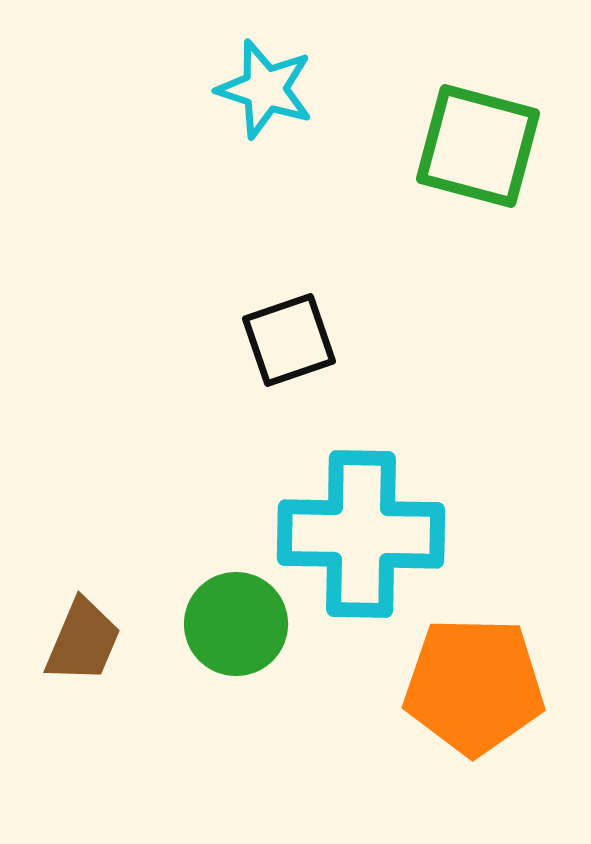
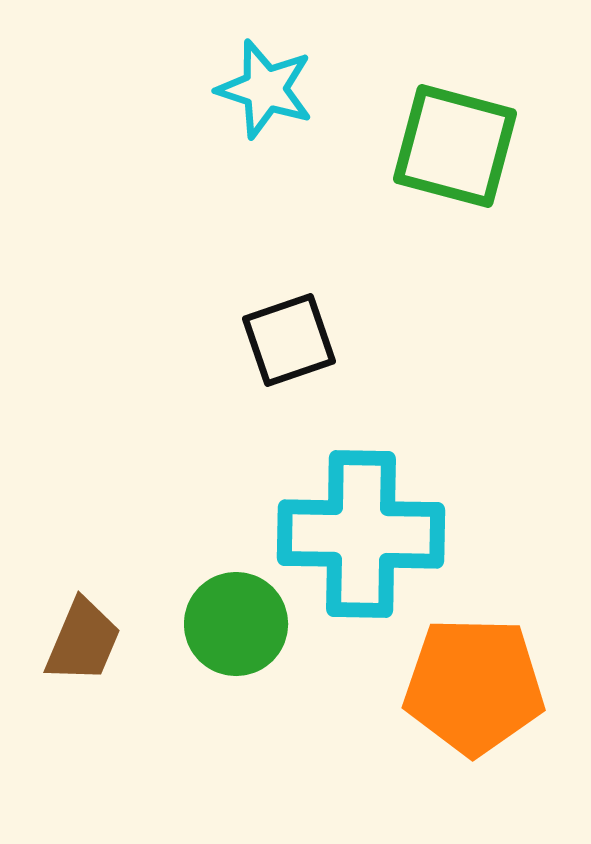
green square: moved 23 px left
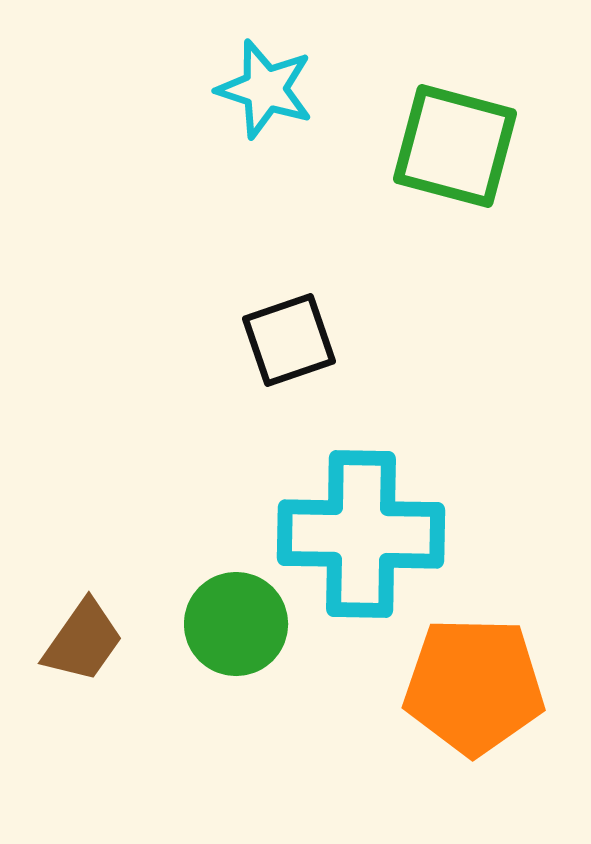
brown trapezoid: rotated 12 degrees clockwise
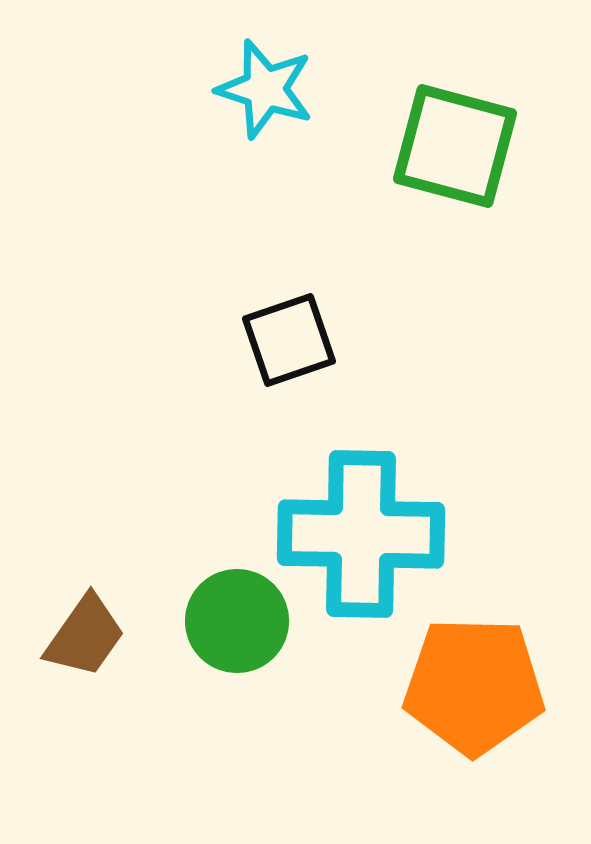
green circle: moved 1 px right, 3 px up
brown trapezoid: moved 2 px right, 5 px up
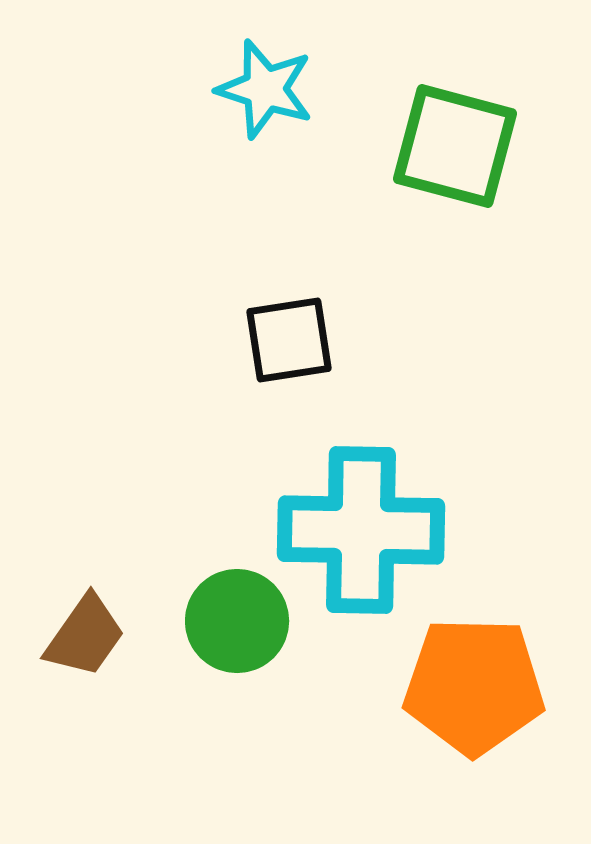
black square: rotated 10 degrees clockwise
cyan cross: moved 4 px up
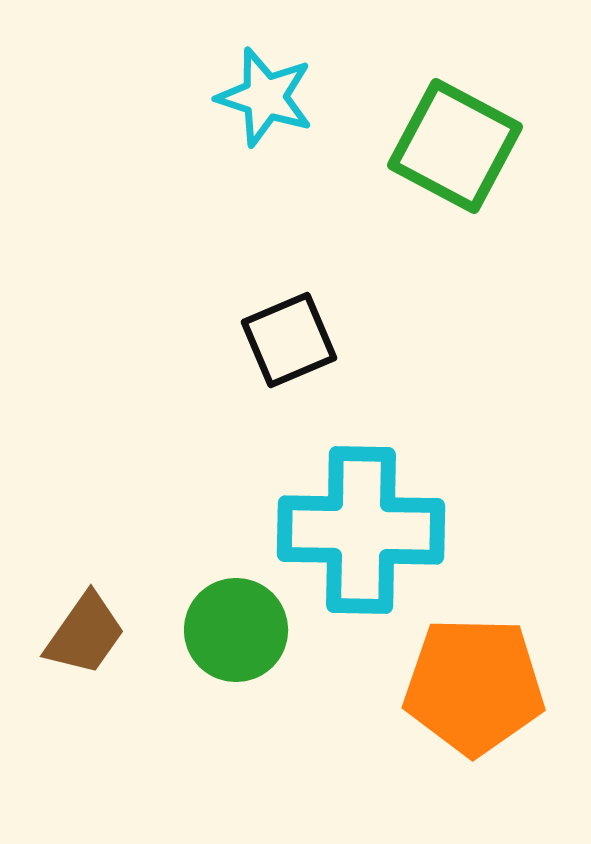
cyan star: moved 8 px down
green square: rotated 13 degrees clockwise
black square: rotated 14 degrees counterclockwise
green circle: moved 1 px left, 9 px down
brown trapezoid: moved 2 px up
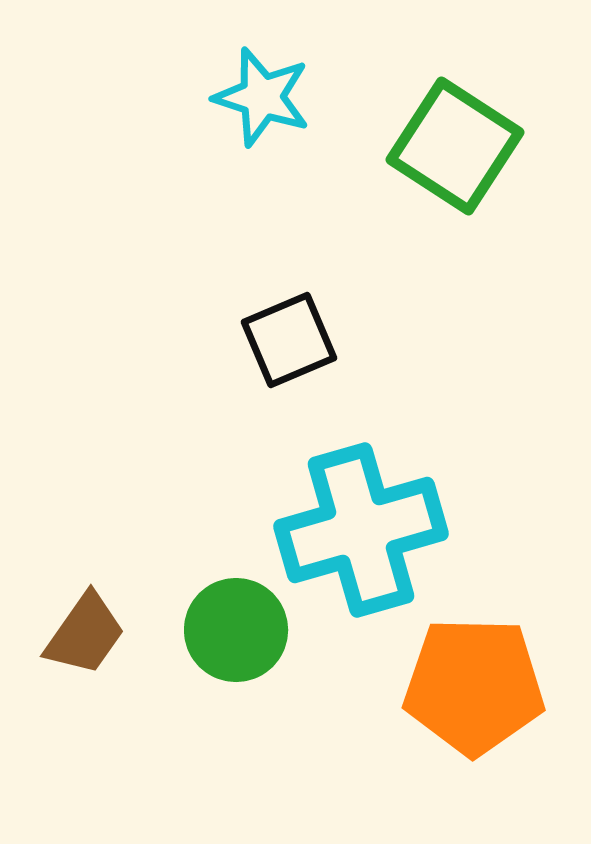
cyan star: moved 3 px left
green square: rotated 5 degrees clockwise
cyan cross: rotated 17 degrees counterclockwise
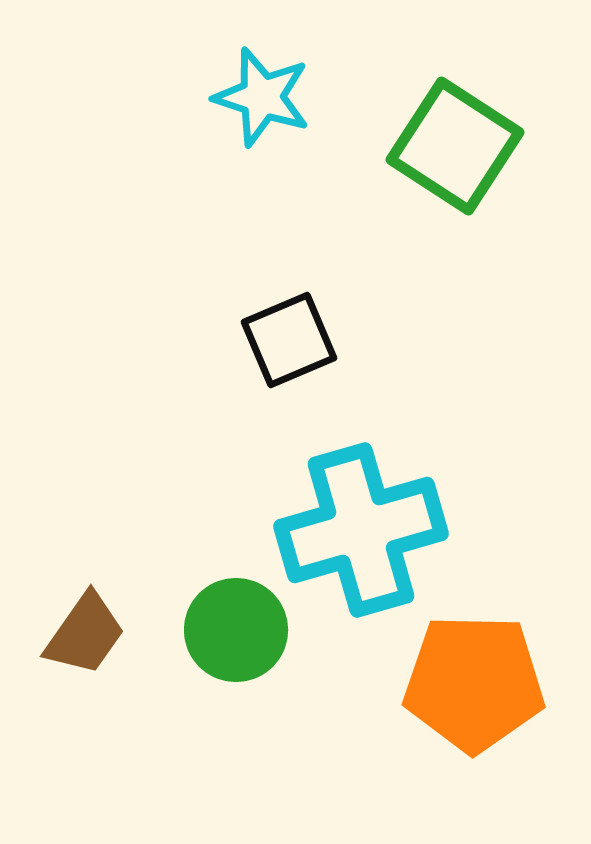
orange pentagon: moved 3 px up
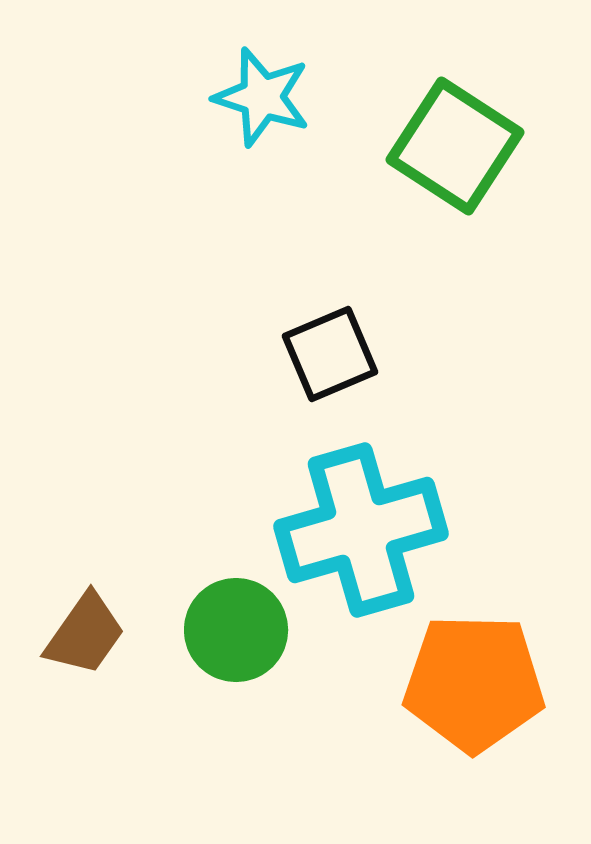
black square: moved 41 px right, 14 px down
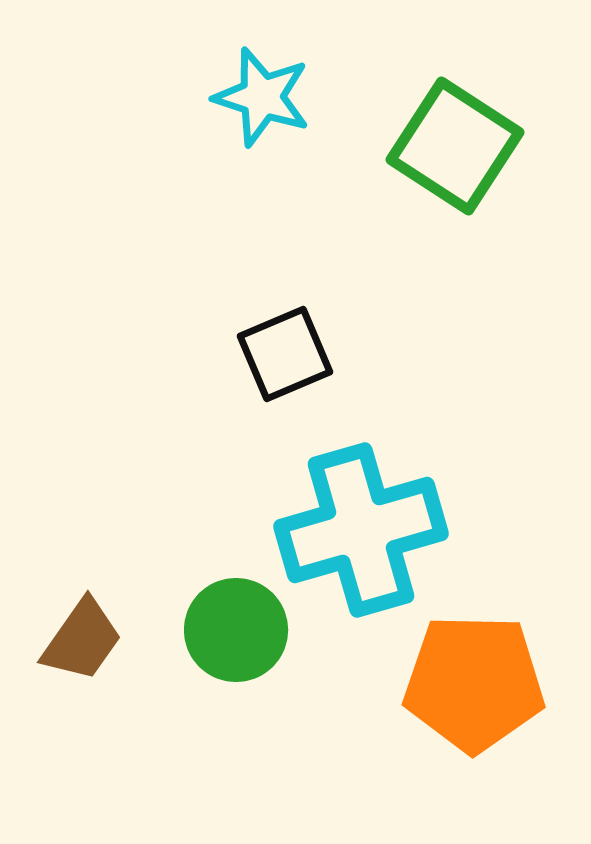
black square: moved 45 px left
brown trapezoid: moved 3 px left, 6 px down
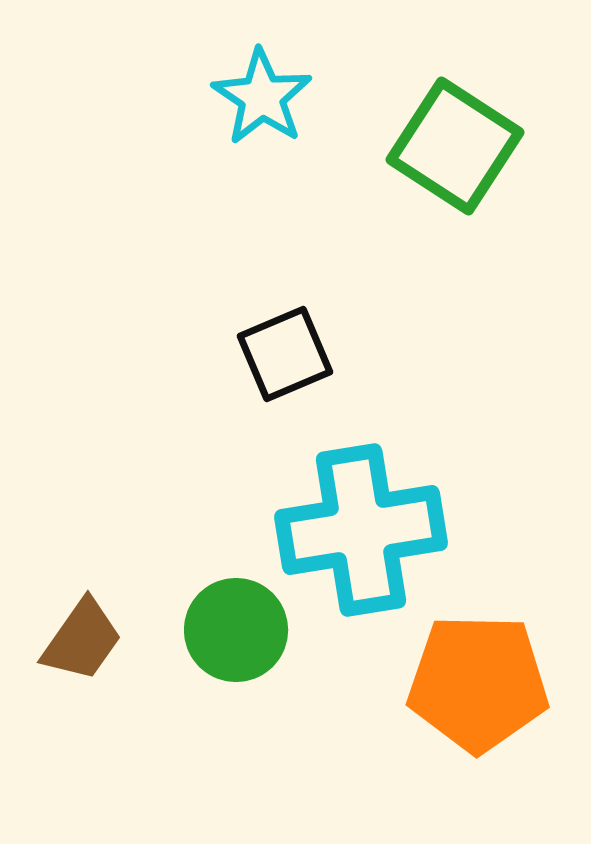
cyan star: rotated 16 degrees clockwise
cyan cross: rotated 7 degrees clockwise
orange pentagon: moved 4 px right
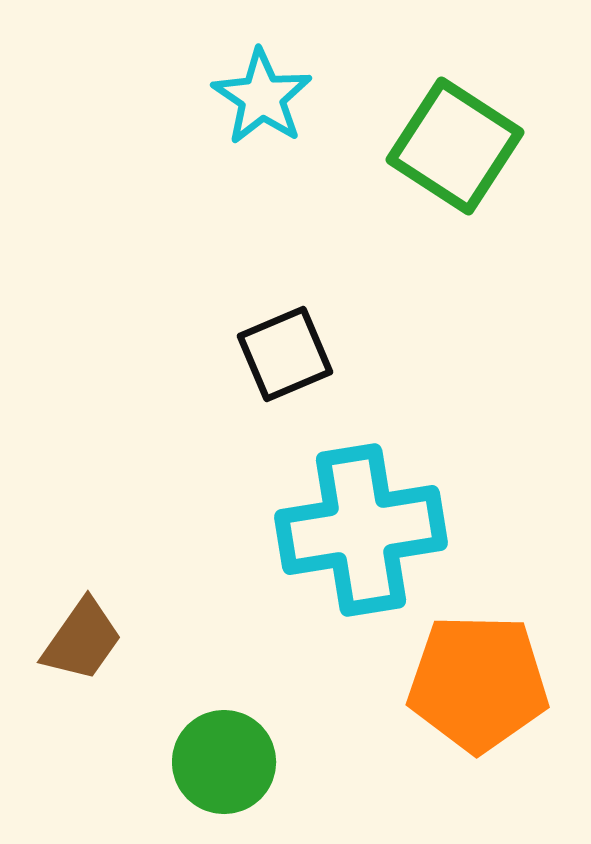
green circle: moved 12 px left, 132 px down
